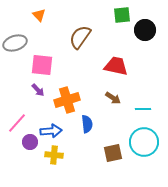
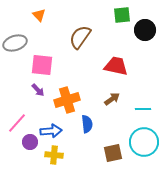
brown arrow: moved 1 px left, 1 px down; rotated 70 degrees counterclockwise
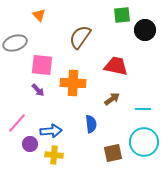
orange cross: moved 6 px right, 17 px up; rotated 20 degrees clockwise
blue semicircle: moved 4 px right
purple circle: moved 2 px down
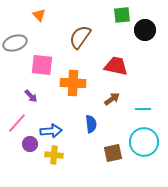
purple arrow: moved 7 px left, 6 px down
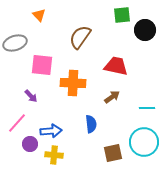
brown arrow: moved 2 px up
cyan line: moved 4 px right, 1 px up
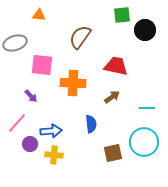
orange triangle: rotated 40 degrees counterclockwise
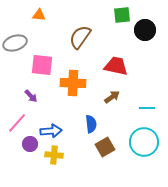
brown square: moved 8 px left, 6 px up; rotated 18 degrees counterclockwise
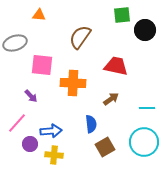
brown arrow: moved 1 px left, 2 px down
